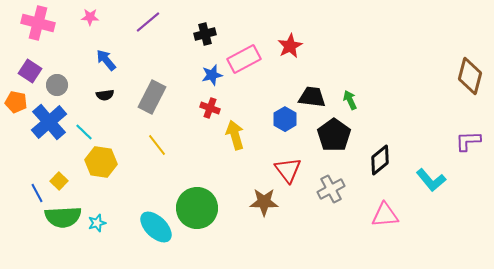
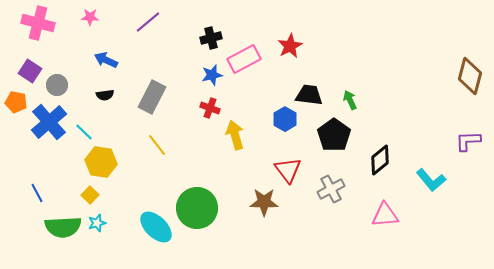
black cross: moved 6 px right, 4 px down
blue arrow: rotated 25 degrees counterclockwise
black trapezoid: moved 3 px left, 2 px up
yellow square: moved 31 px right, 14 px down
green semicircle: moved 10 px down
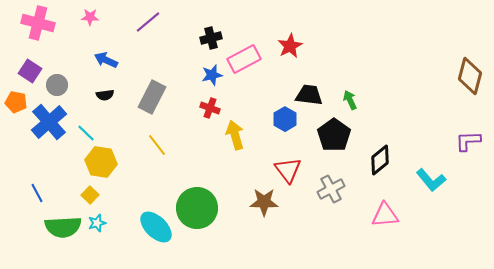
cyan line: moved 2 px right, 1 px down
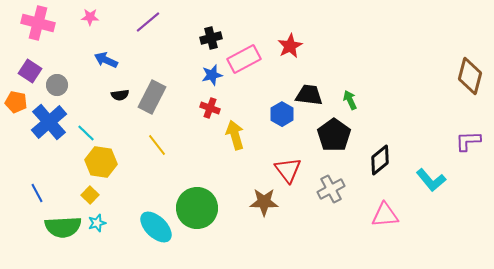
black semicircle: moved 15 px right
blue hexagon: moved 3 px left, 5 px up
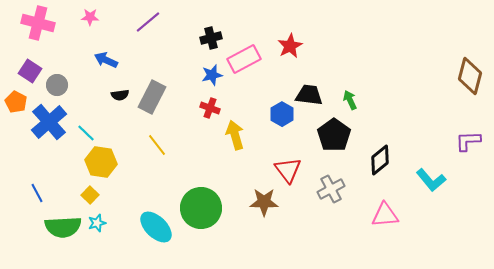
orange pentagon: rotated 15 degrees clockwise
green circle: moved 4 px right
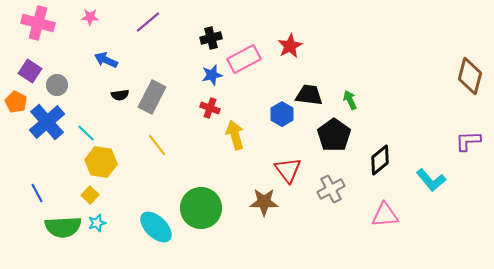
blue cross: moved 2 px left
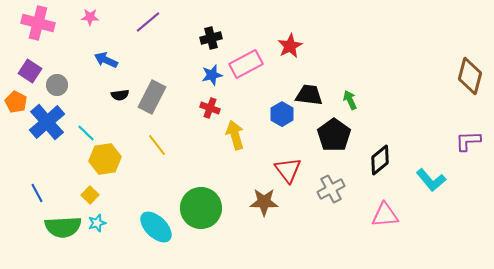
pink rectangle: moved 2 px right, 5 px down
yellow hexagon: moved 4 px right, 3 px up; rotated 16 degrees counterclockwise
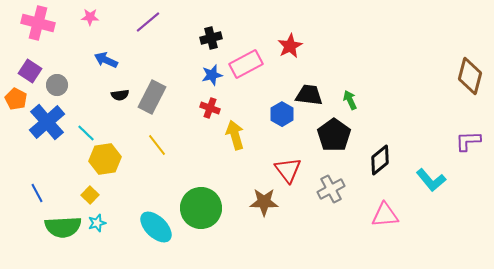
orange pentagon: moved 3 px up
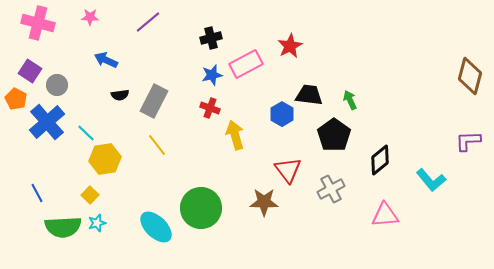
gray rectangle: moved 2 px right, 4 px down
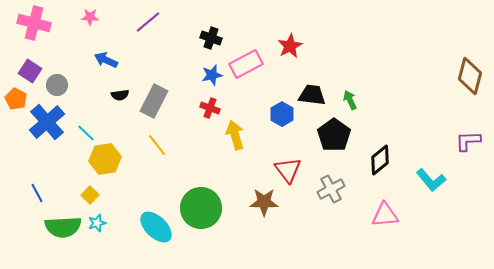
pink cross: moved 4 px left
black cross: rotated 35 degrees clockwise
black trapezoid: moved 3 px right
